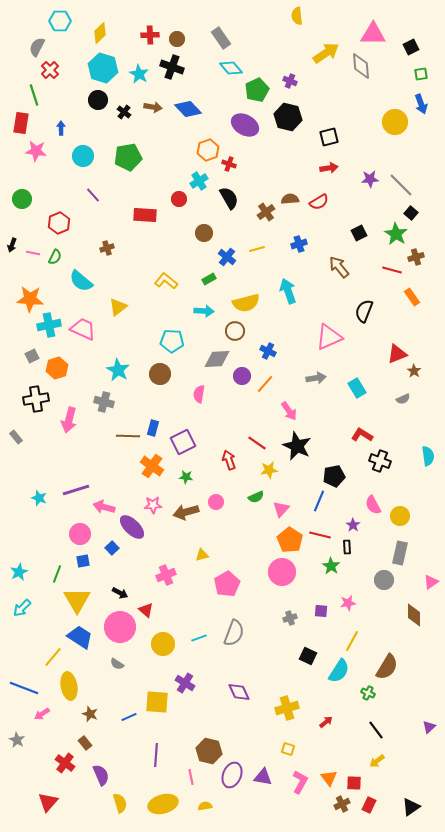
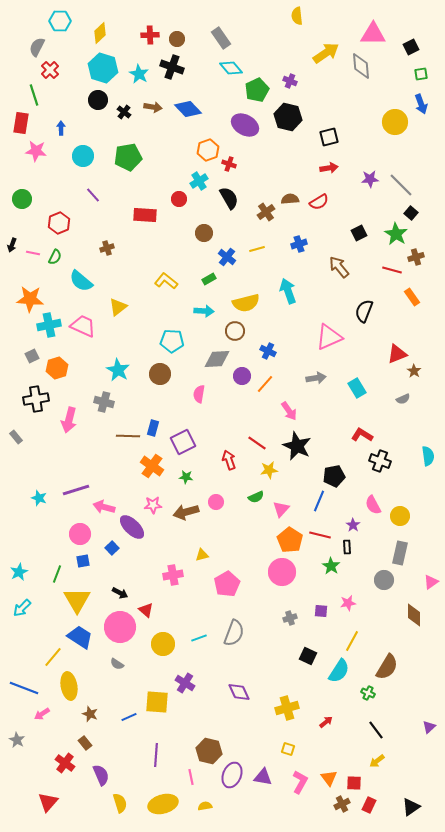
pink trapezoid at (83, 329): moved 3 px up
pink cross at (166, 575): moved 7 px right; rotated 12 degrees clockwise
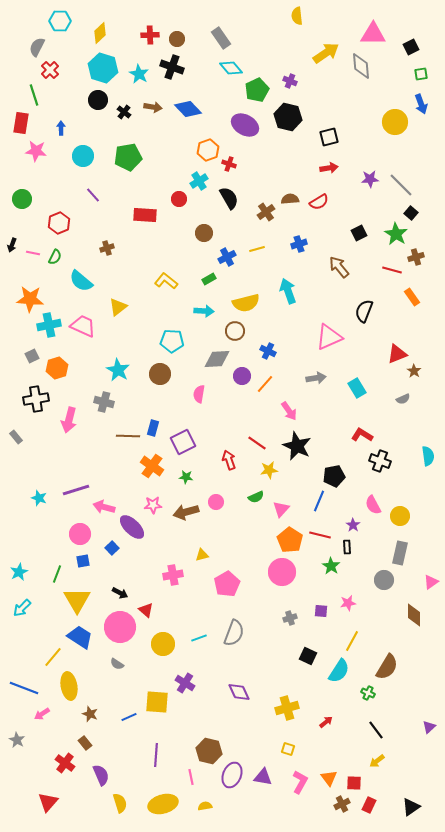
blue cross at (227, 257): rotated 24 degrees clockwise
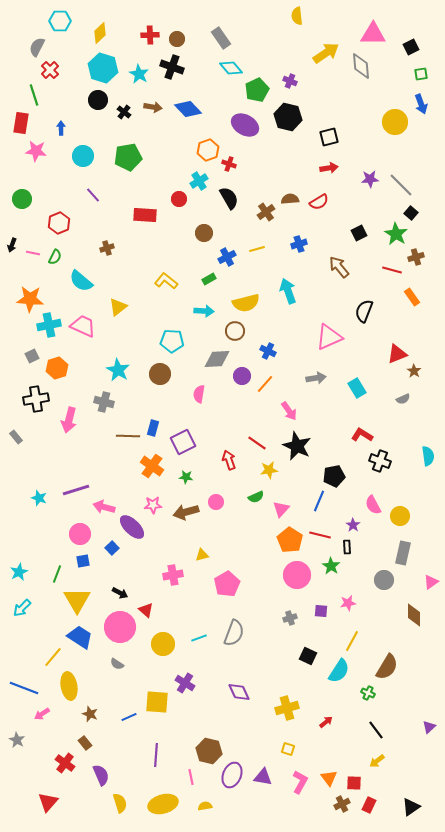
gray rectangle at (400, 553): moved 3 px right
pink circle at (282, 572): moved 15 px right, 3 px down
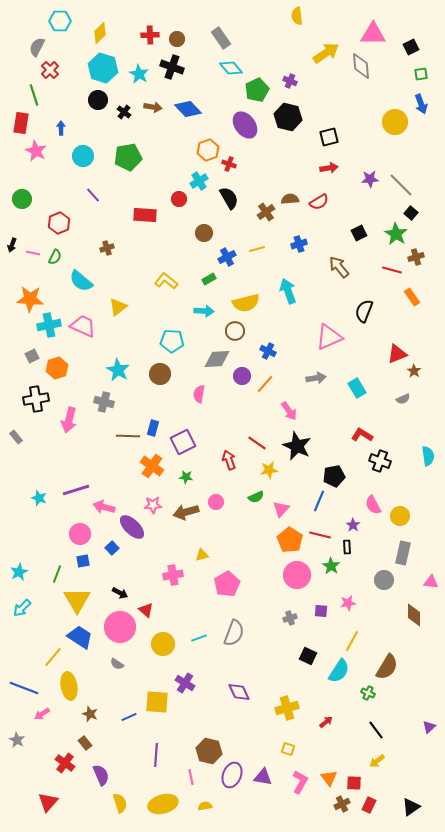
purple ellipse at (245, 125): rotated 24 degrees clockwise
pink star at (36, 151): rotated 20 degrees clockwise
pink triangle at (431, 582): rotated 42 degrees clockwise
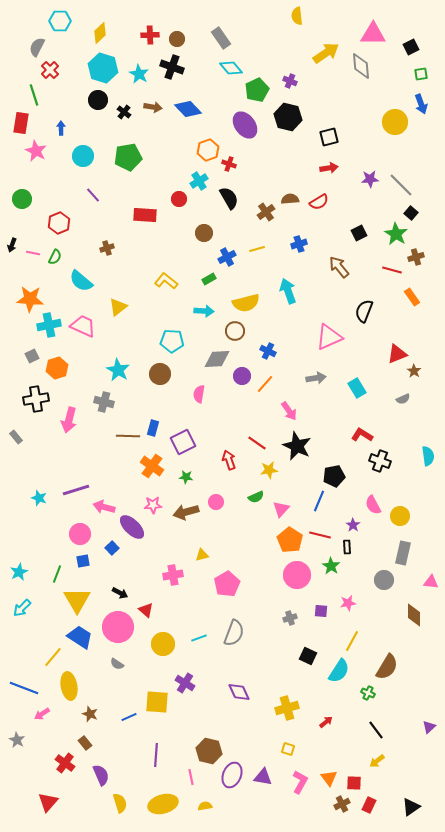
pink circle at (120, 627): moved 2 px left
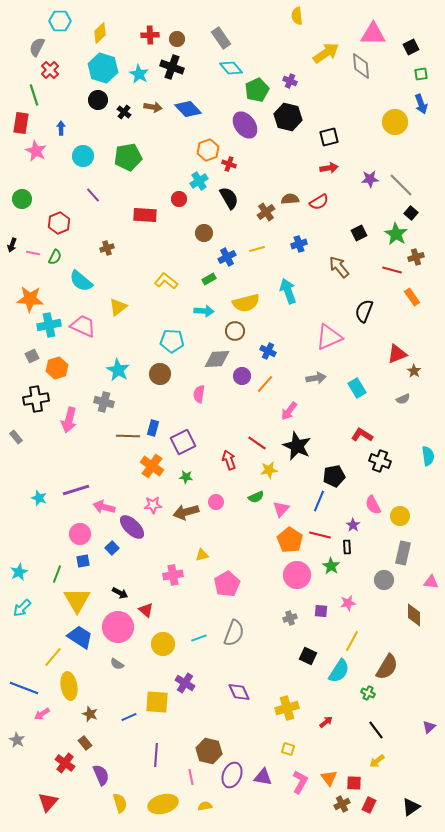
pink arrow at (289, 411): rotated 72 degrees clockwise
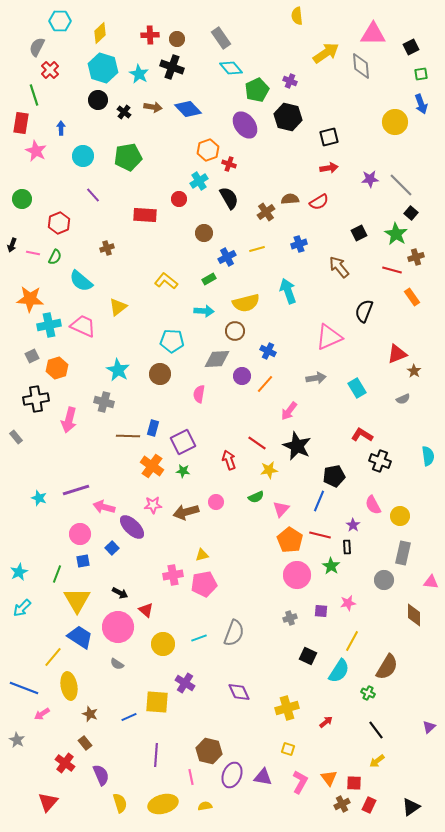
green star at (186, 477): moved 3 px left, 6 px up
pink pentagon at (227, 584): moved 23 px left; rotated 20 degrees clockwise
